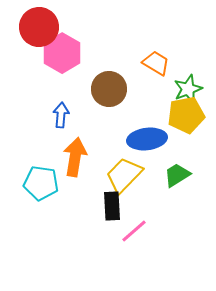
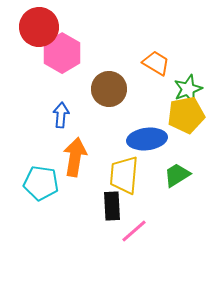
yellow trapezoid: rotated 39 degrees counterclockwise
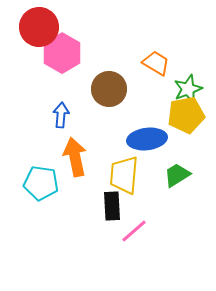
orange arrow: rotated 21 degrees counterclockwise
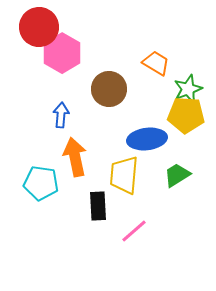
yellow pentagon: rotated 15 degrees clockwise
black rectangle: moved 14 px left
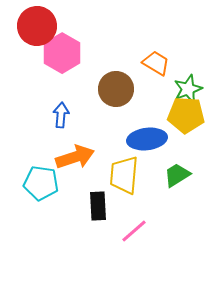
red circle: moved 2 px left, 1 px up
brown circle: moved 7 px right
orange arrow: rotated 84 degrees clockwise
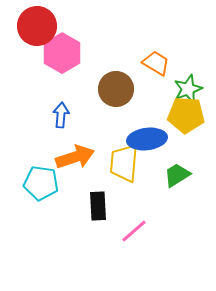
yellow trapezoid: moved 12 px up
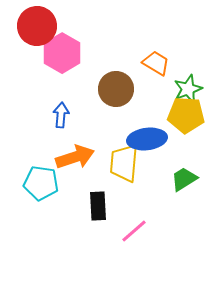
green trapezoid: moved 7 px right, 4 px down
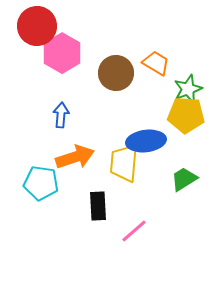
brown circle: moved 16 px up
blue ellipse: moved 1 px left, 2 px down
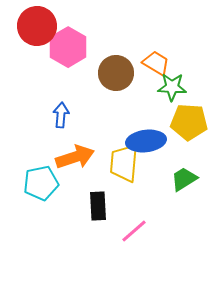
pink hexagon: moved 6 px right, 6 px up
green star: moved 16 px left, 2 px up; rotated 24 degrees clockwise
yellow pentagon: moved 3 px right, 7 px down
cyan pentagon: rotated 20 degrees counterclockwise
